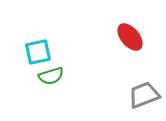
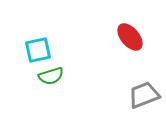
cyan square: moved 2 px up
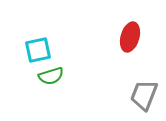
red ellipse: rotated 56 degrees clockwise
gray trapezoid: rotated 48 degrees counterclockwise
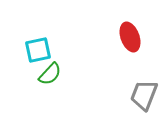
red ellipse: rotated 36 degrees counterclockwise
green semicircle: moved 1 px left, 2 px up; rotated 30 degrees counterclockwise
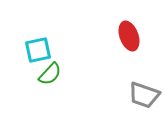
red ellipse: moved 1 px left, 1 px up
gray trapezoid: rotated 92 degrees counterclockwise
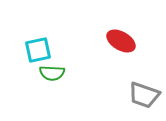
red ellipse: moved 8 px left, 5 px down; rotated 40 degrees counterclockwise
green semicircle: moved 2 px right, 1 px up; rotated 50 degrees clockwise
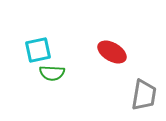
red ellipse: moved 9 px left, 11 px down
gray trapezoid: rotated 100 degrees counterclockwise
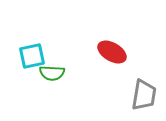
cyan square: moved 6 px left, 6 px down
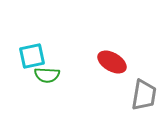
red ellipse: moved 10 px down
green semicircle: moved 5 px left, 2 px down
